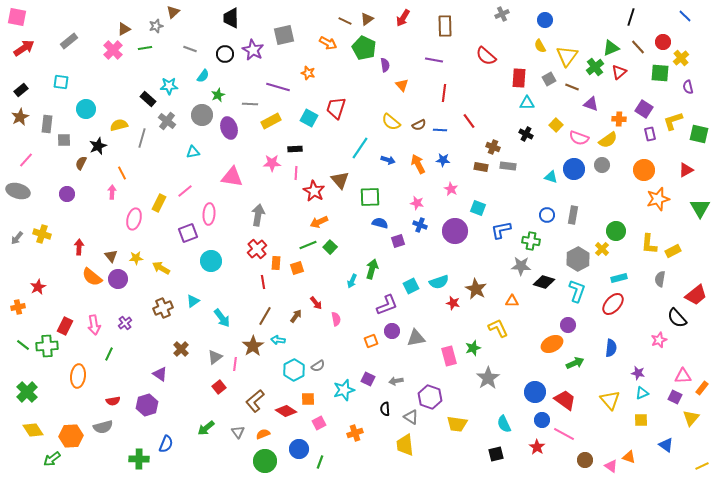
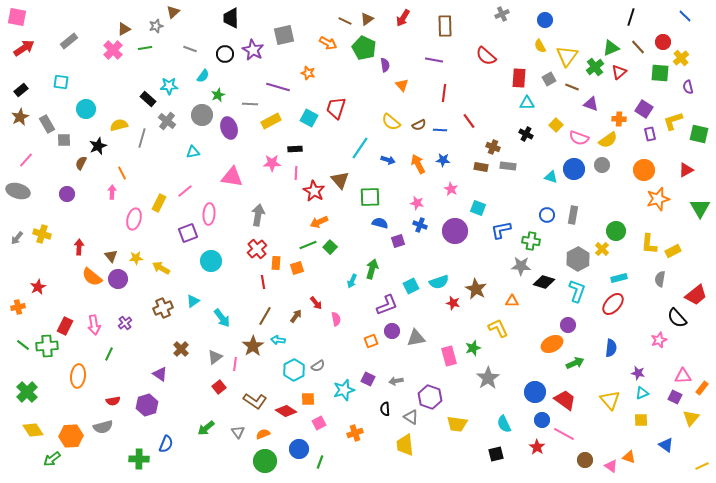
gray rectangle at (47, 124): rotated 36 degrees counterclockwise
brown L-shape at (255, 401): rotated 105 degrees counterclockwise
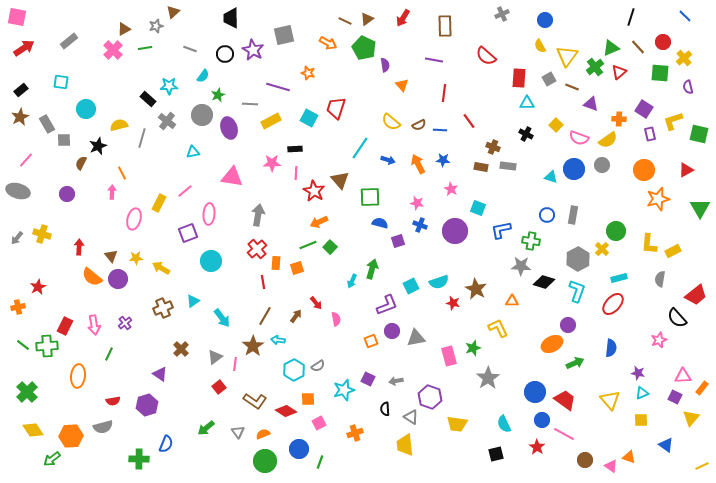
yellow cross at (681, 58): moved 3 px right
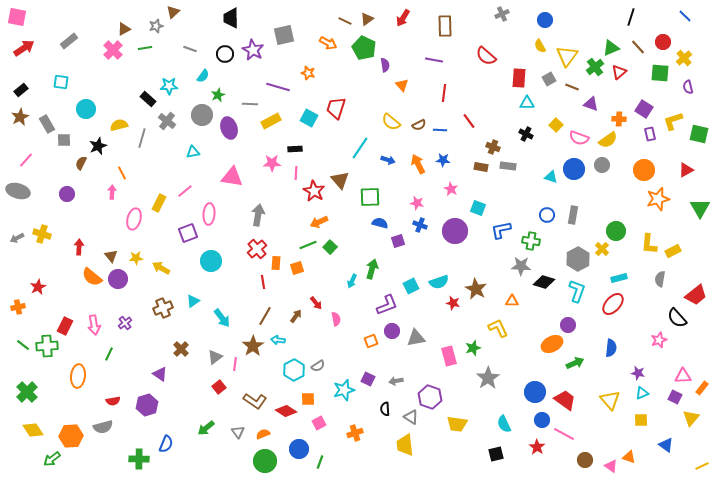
gray arrow at (17, 238): rotated 24 degrees clockwise
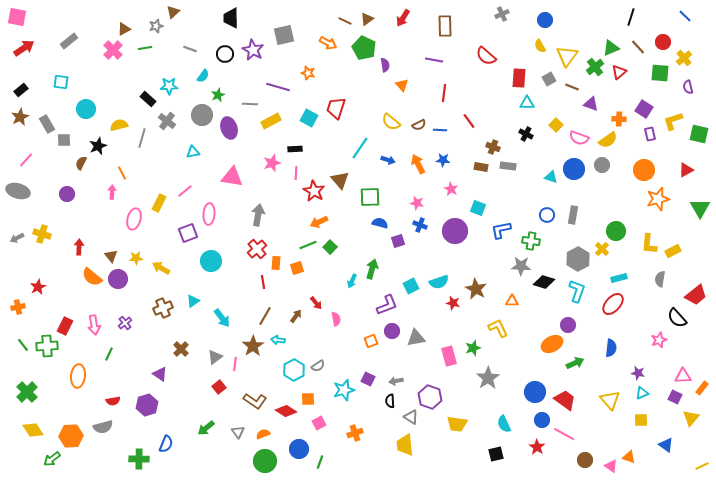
pink star at (272, 163): rotated 18 degrees counterclockwise
green line at (23, 345): rotated 16 degrees clockwise
black semicircle at (385, 409): moved 5 px right, 8 px up
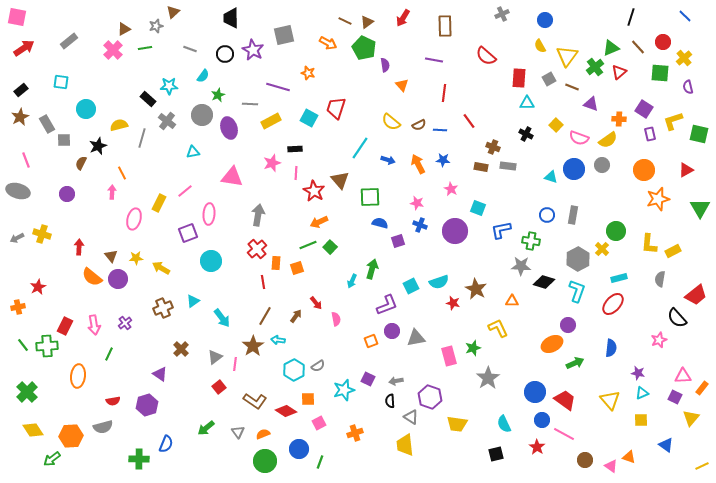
brown triangle at (367, 19): moved 3 px down
pink line at (26, 160): rotated 63 degrees counterclockwise
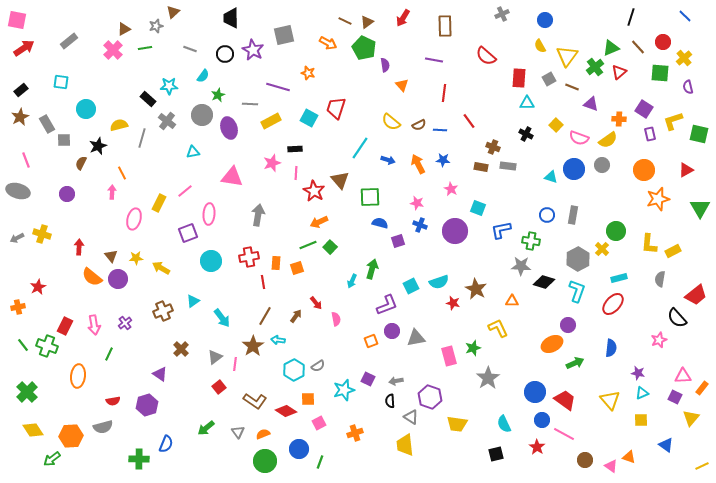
pink square at (17, 17): moved 3 px down
red cross at (257, 249): moved 8 px left, 8 px down; rotated 30 degrees clockwise
brown cross at (163, 308): moved 3 px down
green cross at (47, 346): rotated 25 degrees clockwise
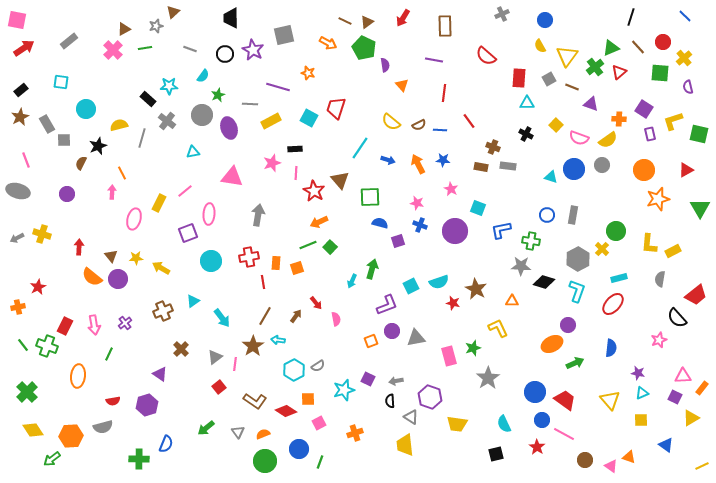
yellow triangle at (691, 418): rotated 18 degrees clockwise
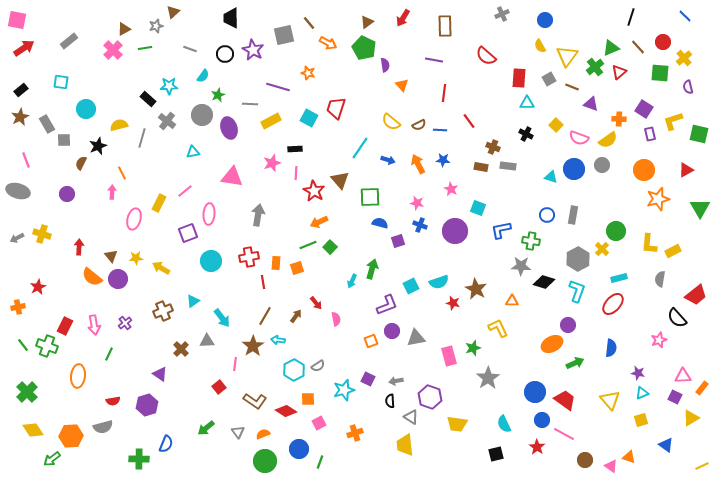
brown line at (345, 21): moved 36 px left, 2 px down; rotated 24 degrees clockwise
gray triangle at (215, 357): moved 8 px left, 16 px up; rotated 35 degrees clockwise
yellow square at (641, 420): rotated 16 degrees counterclockwise
